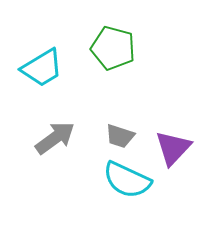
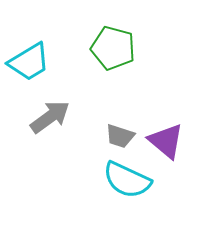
cyan trapezoid: moved 13 px left, 6 px up
gray arrow: moved 5 px left, 21 px up
purple triangle: moved 7 px left, 7 px up; rotated 33 degrees counterclockwise
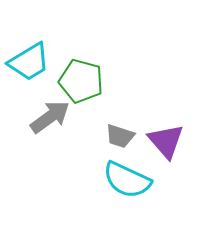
green pentagon: moved 32 px left, 33 px down
purple triangle: rotated 9 degrees clockwise
